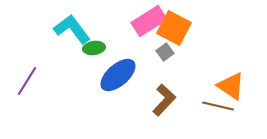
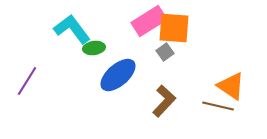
orange square: rotated 24 degrees counterclockwise
brown L-shape: moved 1 px down
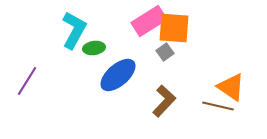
cyan L-shape: moved 2 px right, 1 px down; rotated 66 degrees clockwise
orange triangle: moved 1 px down
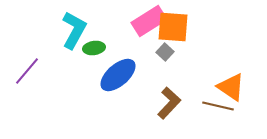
orange square: moved 1 px left, 1 px up
gray square: rotated 12 degrees counterclockwise
purple line: moved 10 px up; rotated 8 degrees clockwise
brown L-shape: moved 5 px right, 2 px down
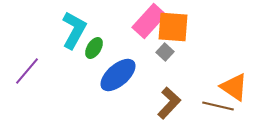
pink rectangle: rotated 16 degrees counterclockwise
green ellipse: rotated 50 degrees counterclockwise
orange triangle: moved 3 px right
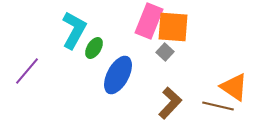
pink rectangle: rotated 20 degrees counterclockwise
blue ellipse: rotated 21 degrees counterclockwise
brown L-shape: moved 1 px right
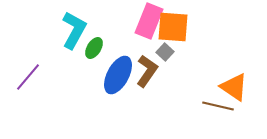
purple line: moved 1 px right, 6 px down
brown L-shape: moved 23 px left, 32 px up; rotated 8 degrees counterclockwise
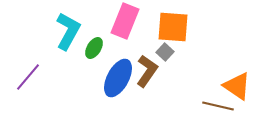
pink rectangle: moved 24 px left
cyan L-shape: moved 6 px left, 1 px down
blue ellipse: moved 3 px down
orange triangle: moved 3 px right, 1 px up
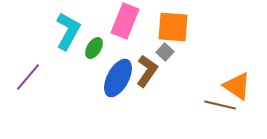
brown line: moved 2 px right, 1 px up
